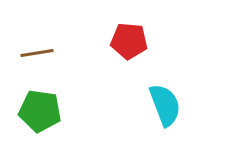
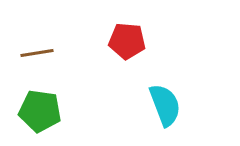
red pentagon: moved 2 px left
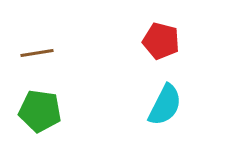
red pentagon: moved 34 px right; rotated 9 degrees clockwise
cyan semicircle: rotated 48 degrees clockwise
